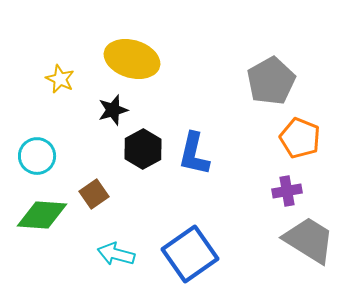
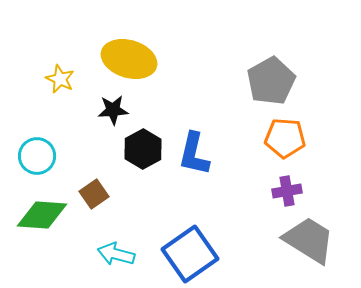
yellow ellipse: moved 3 px left
black star: rotated 12 degrees clockwise
orange pentagon: moved 15 px left; rotated 18 degrees counterclockwise
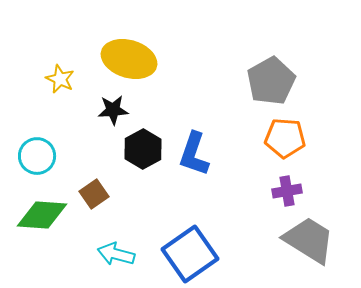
blue L-shape: rotated 6 degrees clockwise
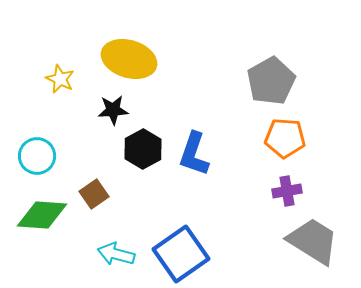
gray trapezoid: moved 4 px right, 1 px down
blue square: moved 9 px left
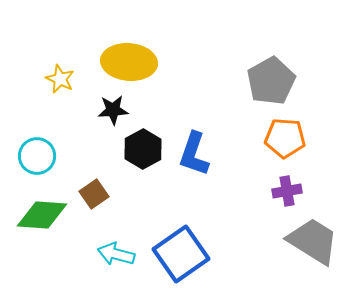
yellow ellipse: moved 3 px down; rotated 12 degrees counterclockwise
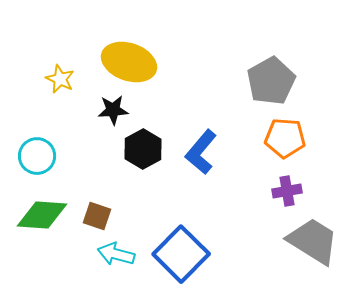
yellow ellipse: rotated 14 degrees clockwise
blue L-shape: moved 7 px right, 2 px up; rotated 21 degrees clockwise
brown square: moved 3 px right, 22 px down; rotated 36 degrees counterclockwise
blue square: rotated 10 degrees counterclockwise
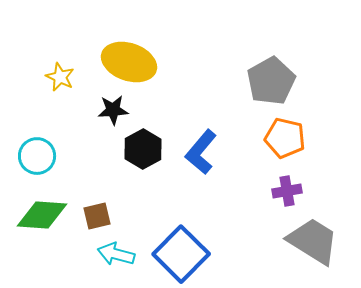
yellow star: moved 2 px up
orange pentagon: rotated 9 degrees clockwise
brown square: rotated 32 degrees counterclockwise
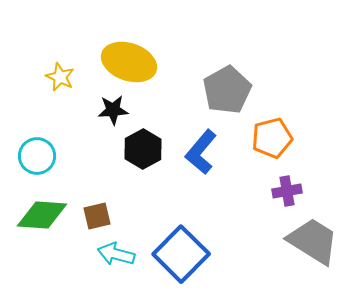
gray pentagon: moved 44 px left, 9 px down
orange pentagon: moved 13 px left; rotated 27 degrees counterclockwise
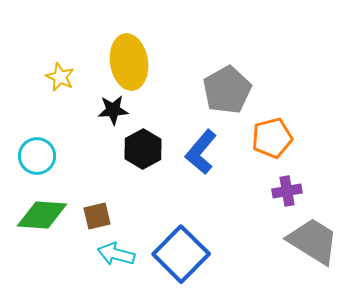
yellow ellipse: rotated 62 degrees clockwise
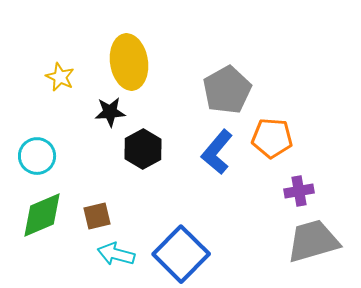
black star: moved 3 px left, 2 px down
orange pentagon: rotated 18 degrees clockwise
blue L-shape: moved 16 px right
purple cross: moved 12 px right
green diamond: rotated 27 degrees counterclockwise
gray trapezoid: rotated 48 degrees counterclockwise
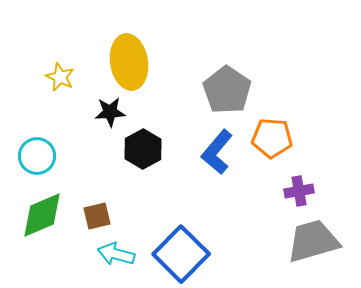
gray pentagon: rotated 9 degrees counterclockwise
